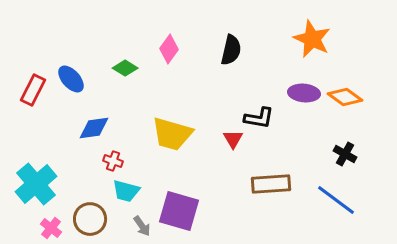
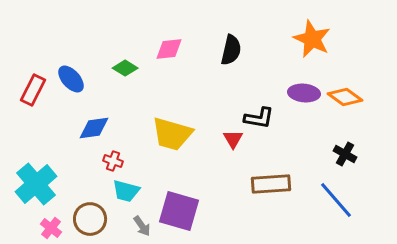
pink diamond: rotated 48 degrees clockwise
blue line: rotated 12 degrees clockwise
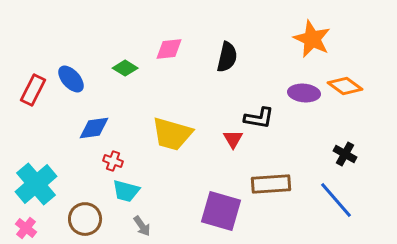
black semicircle: moved 4 px left, 7 px down
orange diamond: moved 11 px up
purple square: moved 42 px right
brown circle: moved 5 px left
pink cross: moved 25 px left
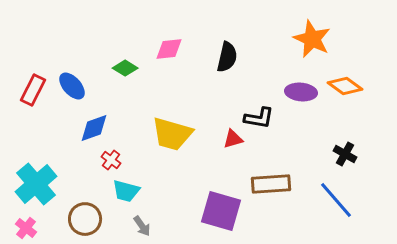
blue ellipse: moved 1 px right, 7 px down
purple ellipse: moved 3 px left, 1 px up
blue diamond: rotated 12 degrees counterclockwise
red triangle: rotated 45 degrees clockwise
red cross: moved 2 px left, 1 px up; rotated 18 degrees clockwise
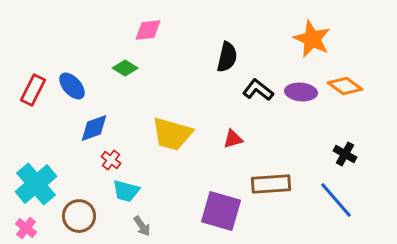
pink diamond: moved 21 px left, 19 px up
black L-shape: moved 1 px left, 28 px up; rotated 152 degrees counterclockwise
brown circle: moved 6 px left, 3 px up
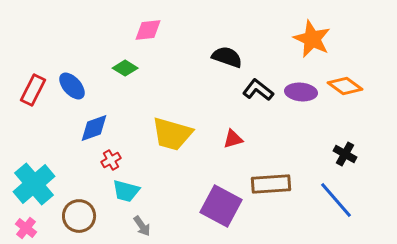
black semicircle: rotated 84 degrees counterclockwise
red cross: rotated 24 degrees clockwise
cyan cross: moved 2 px left
purple square: moved 5 px up; rotated 12 degrees clockwise
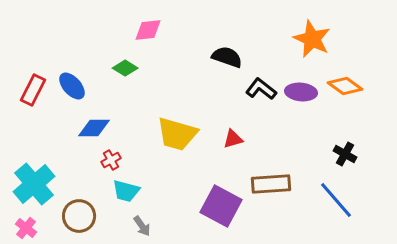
black L-shape: moved 3 px right, 1 px up
blue diamond: rotated 20 degrees clockwise
yellow trapezoid: moved 5 px right
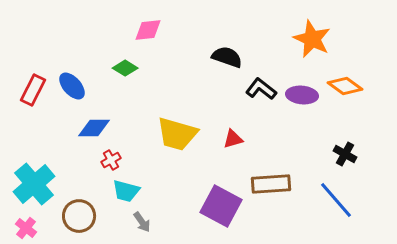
purple ellipse: moved 1 px right, 3 px down
gray arrow: moved 4 px up
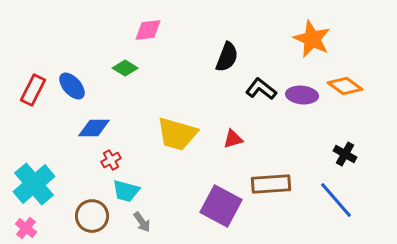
black semicircle: rotated 92 degrees clockwise
brown circle: moved 13 px right
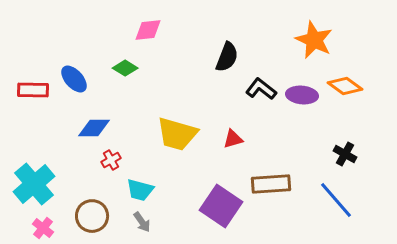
orange star: moved 2 px right, 1 px down
blue ellipse: moved 2 px right, 7 px up
red rectangle: rotated 64 degrees clockwise
cyan trapezoid: moved 14 px right, 1 px up
purple square: rotated 6 degrees clockwise
pink cross: moved 17 px right
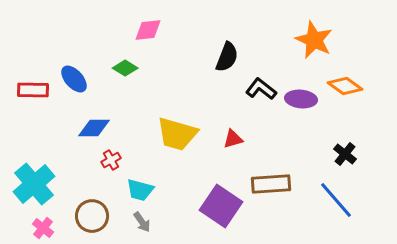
purple ellipse: moved 1 px left, 4 px down
black cross: rotated 10 degrees clockwise
